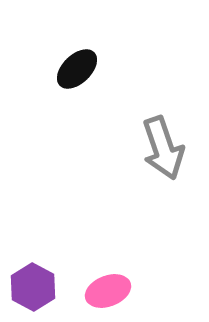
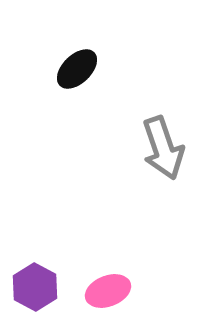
purple hexagon: moved 2 px right
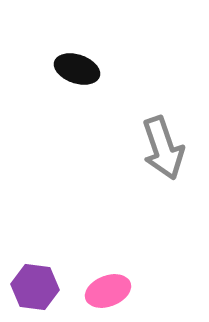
black ellipse: rotated 63 degrees clockwise
purple hexagon: rotated 21 degrees counterclockwise
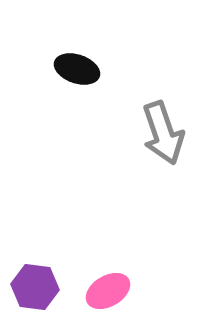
gray arrow: moved 15 px up
pink ellipse: rotated 9 degrees counterclockwise
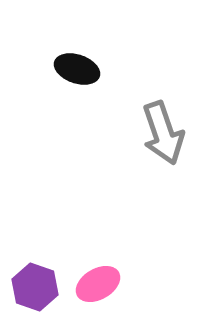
purple hexagon: rotated 12 degrees clockwise
pink ellipse: moved 10 px left, 7 px up
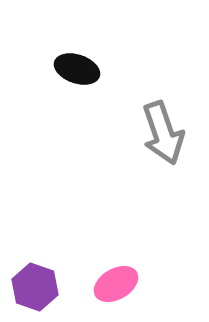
pink ellipse: moved 18 px right
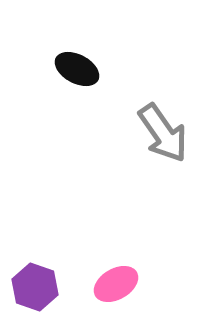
black ellipse: rotated 9 degrees clockwise
gray arrow: rotated 16 degrees counterclockwise
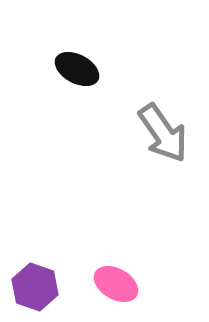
pink ellipse: rotated 60 degrees clockwise
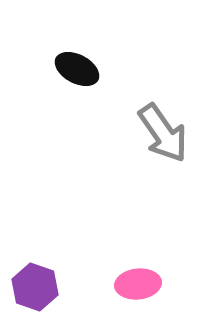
pink ellipse: moved 22 px right; rotated 36 degrees counterclockwise
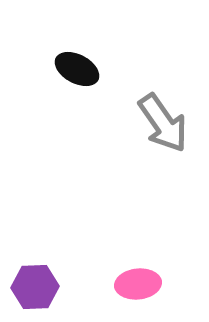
gray arrow: moved 10 px up
purple hexagon: rotated 21 degrees counterclockwise
